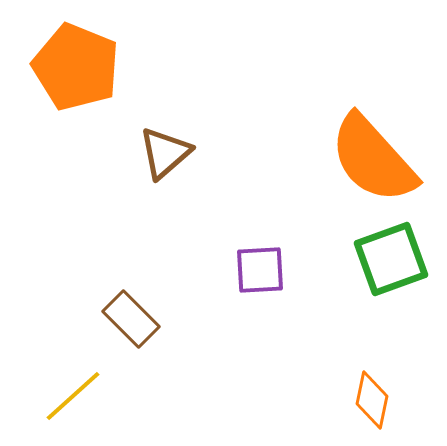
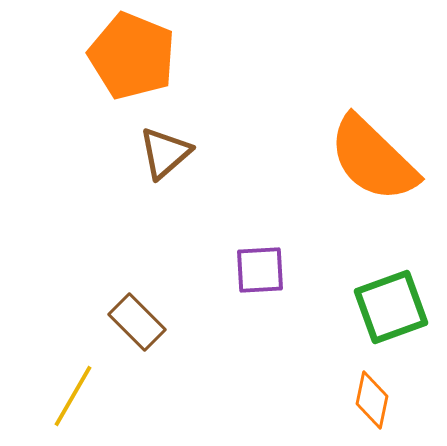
orange pentagon: moved 56 px right, 11 px up
orange semicircle: rotated 4 degrees counterclockwise
green square: moved 48 px down
brown rectangle: moved 6 px right, 3 px down
yellow line: rotated 18 degrees counterclockwise
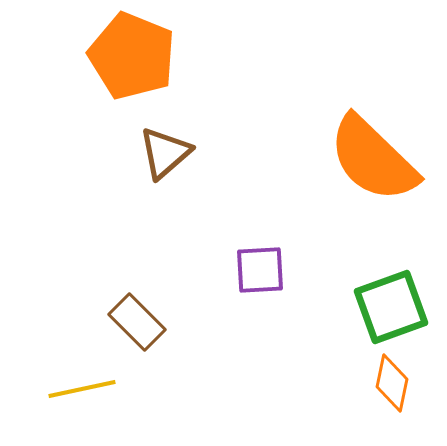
yellow line: moved 9 px right, 7 px up; rotated 48 degrees clockwise
orange diamond: moved 20 px right, 17 px up
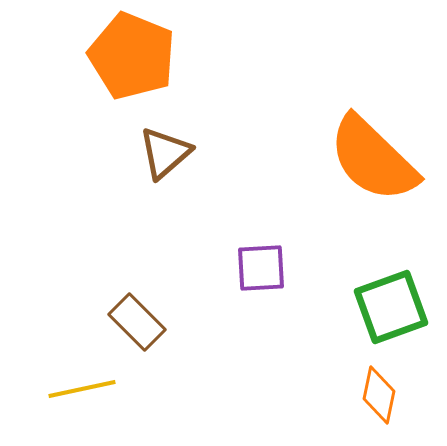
purple square: moved 1 px right, 2 px up
orange diamond: moved 13 px left, 12 px down
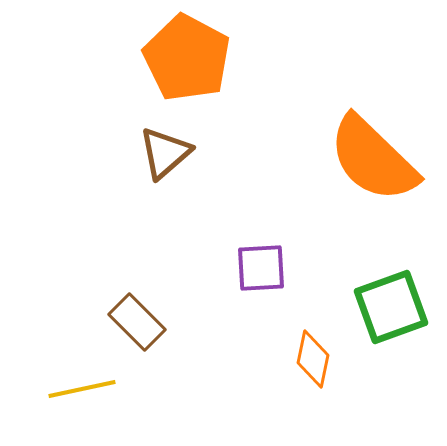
orange pentagon: moved 55 px right, 2 px down; rotated 6 degrees clockwise
orange diamond: moved 66 px left, 36 px up
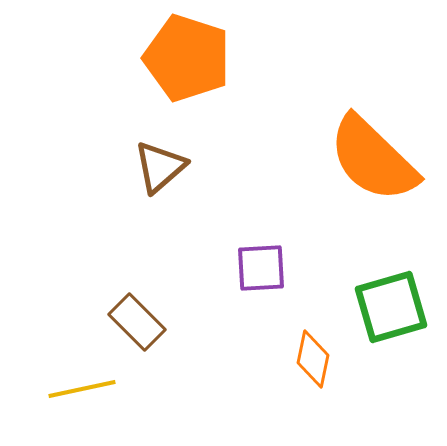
orange pentagon: rotated 10 degrees counterclockwise
brown triangle: moved 5 px left, 14 px down
green square: rotated 4 degrees clockwise
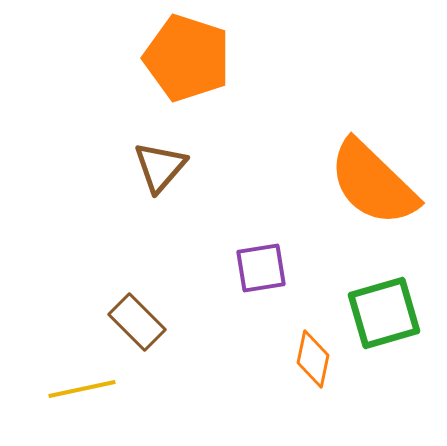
orange semicircle: moved 24 px down
brown triangle: rotated 8 degrees counterclockwise
purple square: rotated 6 degrees counterclockwise
green square: moved 7 px left, 6 px down
